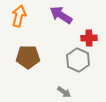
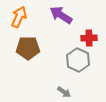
orange arrow: moved 1 px down; rotated 10 degrees clockwise
brown pentagon: moved 9 px up
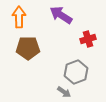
orange arrow: rotated 25 degrees counterclockwise
red cross: moved 1 px left, 1 px down; rotated 14 degrees counterclockwise
gray hexagon: moved 2 px left, 12 px down; rotated 15 degrees clockwise
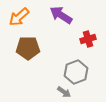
orange arrow: rotated 130 degrees counterclockwise
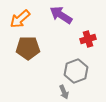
orange arrow: moved 1 px right, 2 px down
gray hexagon: moved 1 px up
gray arrow: rotated 32 degrees clockwise
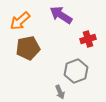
orange arrow: moved 2 px down
brown pentagon: rotated 10 degrees counterclockwise
gray arrow: moved 4 px left
